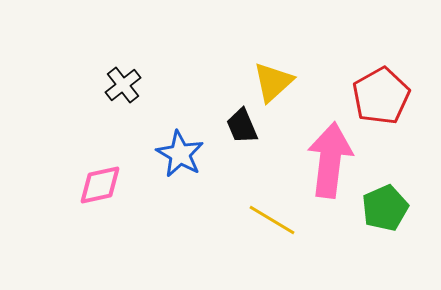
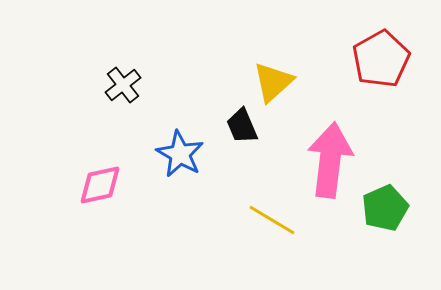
red pentagon: moved 37 px up
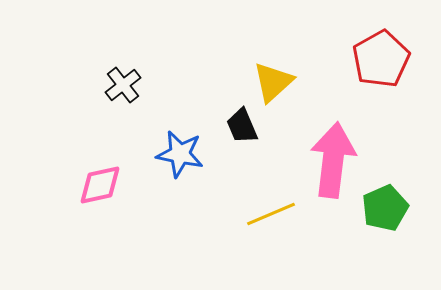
blue star: rotated 18 degrees counterclockwise
pink arrow: moved 3 px right
yellow line: moved 1 px left, 6 px up; rotated 54 degrees counterclockwise
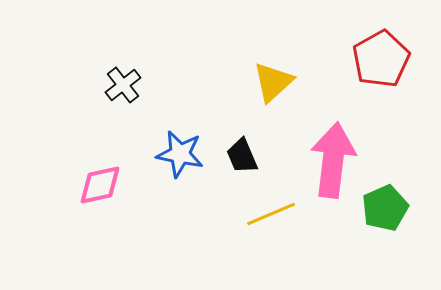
black trapezoid: moved 30 px down
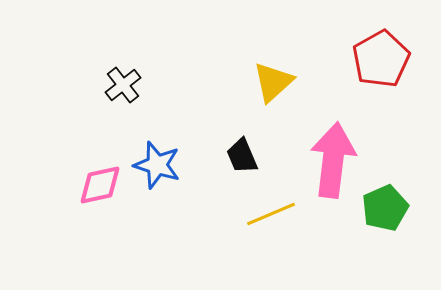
blue star: moved 23 px left, 11 px down; rotated 6 degrees clockwise
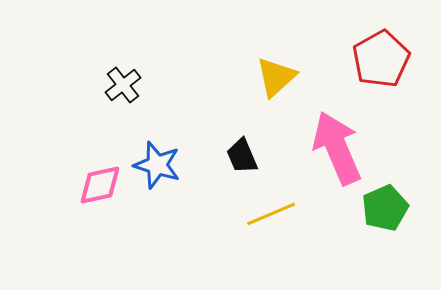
yellow triangle: moved 3 px right, 5 px up
pink arrow: moved 4 px right, 12 px up; rotated 30 degrees counterclockwise
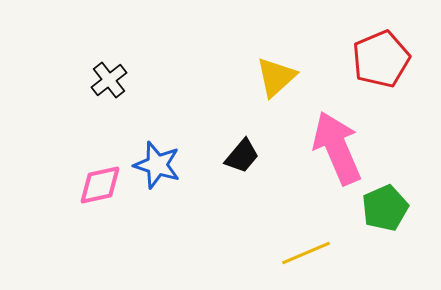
red pentagon: rotated 6 degrees clockwise
black cross: moved 14 px left, 5 px up
black trapezoid: rotated 117 degrees counterclockwise
yellow line: moved 35 px right, 39 px down
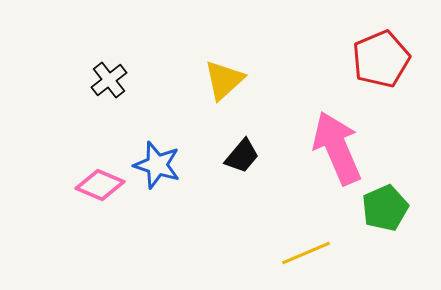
yellow triangle: moved 52 px left, 3 px down
pink diamond: rotated 36 degrees clockwise
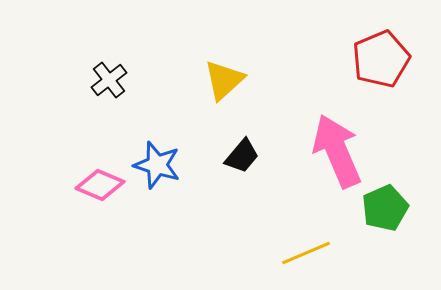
pink arrow: moved 3 px down
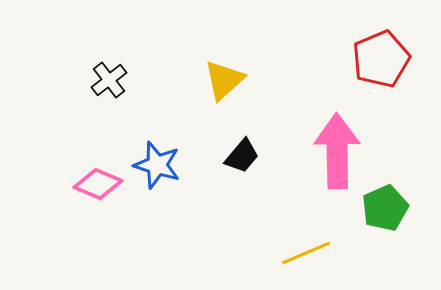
pink arrow: rotated 22 degrees clockwise
pink diamond: moved 2 px left, 1 px up
